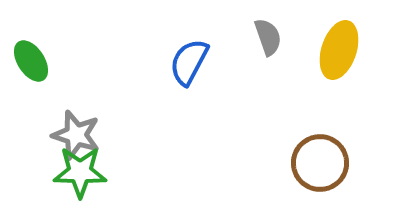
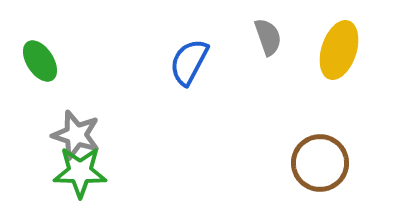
green ellipse: moved 9 px right
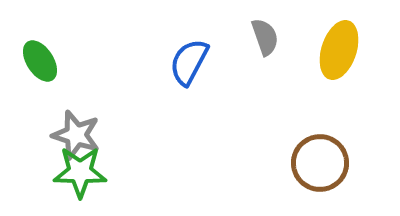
gray semicircle: moved 3 px left
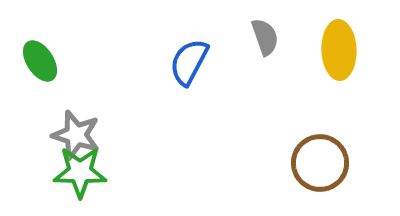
yellow ellipse: rotated 20 degrees counterclockwise
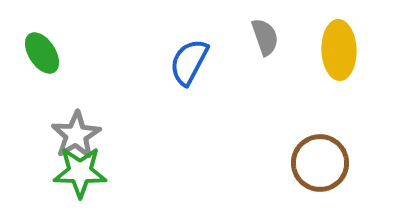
green ellipse: moved 2 px right, 8 px up
gray star: rotated 24 degrees clockwise
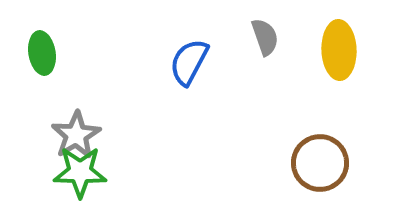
green ellipse: rotated 24 degrees clockwise
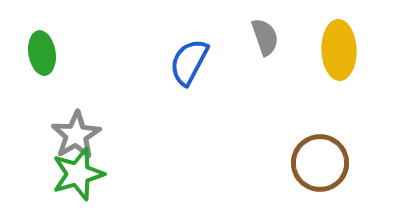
green star: moved 2 px left, 2 px down; rotated 18 degrees counterclockwise
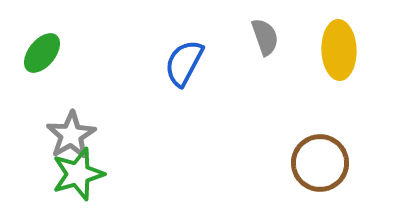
green ellipse: rotated 48 degrees clockwise
blue semicircle: moved 5 px left, 1 px down
gray star: moved 5 px left
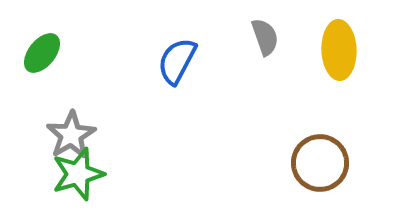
blue semicircle: moved 7 px left, 2 px up
